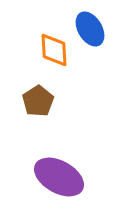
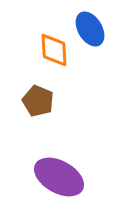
brown pentagon: rotated 16 degrees counterclockwise
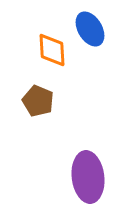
orange diamond: moved 2 px left
purple ellipse: moved 29 px right; rotated 54 degrees clockwise
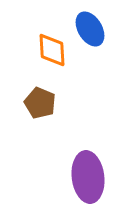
brown pentagon: moved 2 px right, 2 px down
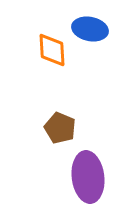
blue ellipse: rotated 48 degrees counterclockwise
brown pentagon: moved 20 px right, 25 px down
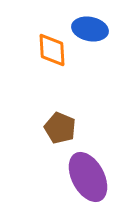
purple ellipse: rotated 21 degrees counterclockwise
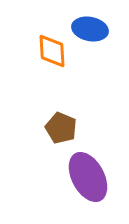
orange diamond: moved 1 px down
brown pentagon: moved 1 px right
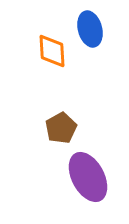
blue ellipse: rotated 64 degrees clockwise
brown pentagon: rotated 20 degrees clockwise
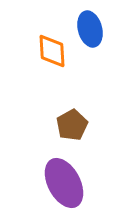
brown pentagon: moved 11 px right, 3 px up
purple ellipse: moved 24 px left, 6 px down
